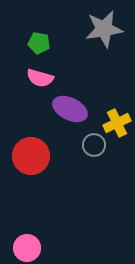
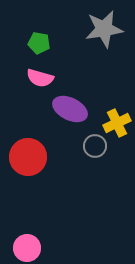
gray circle: moved 1 px right, 1 px down
red circle: moved 3 px left, 1 px down
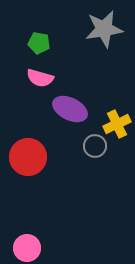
yellow cross: moved 1 px down
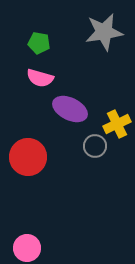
gray star: moved 3 px down
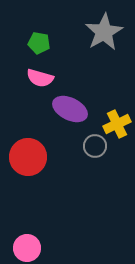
gray star: rotated 21 degrees counterclockwise
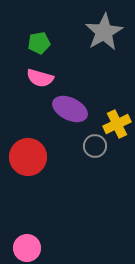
green pentagon: rotated 20 degrees counterclockwise
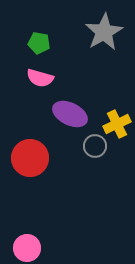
green pentagon: rotated 20 degrees clockwise
purple ellipse: moved 5 px down
red circle: moved 2 px right, 1 px down
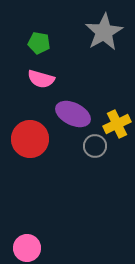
pink semicircle: moved 1 px right, 1 px down
purple ellipse: moved 3 px right
red circle: moved 19 px up
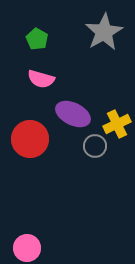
green pentagon: moved 2 px left, 4 px up; rotated 20 degrees clockwise
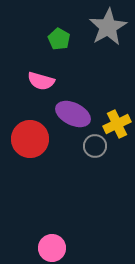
gray star: moved 4 px right, 5 px up
green pentagon: moved 22 px right
pink semicircle: moved 2 px down
pink circle: moved 25 px right
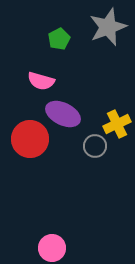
gray star: rotated 9 degrees clockwise
green pentagon: rotated 15 degrees clockwise
purple ellipse: moved 10 px left
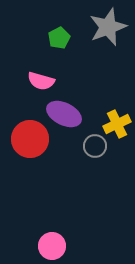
green pentagon: moved 1 px up
purple ellipse: moved 1 px right
pink circle: moved 2 px up
